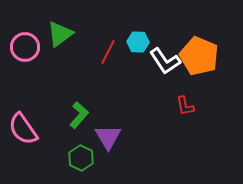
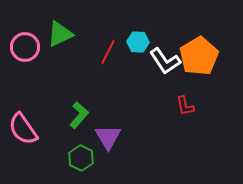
green triangle: rotated 12 degrees clockwise
orange pentagon: rotated 18 degrees clockwise
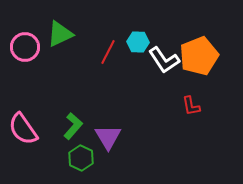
orange pentagon: rotated 9 degrees clockwise
white L-shape: moved 1 px left, 1 px up
red L-shape: moved 6 px right
green L-shape: moved 6 px left, 11 px down
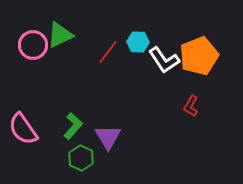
green triangle: moved 1 px down
pink circle: moved 8 px right, 2 px up
red line: rotated 10 degrees clockwise
red L-shape: rotated 40 degrees clockwise
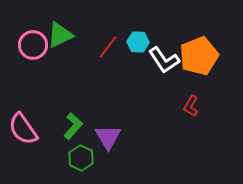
red line: moved 5 px up
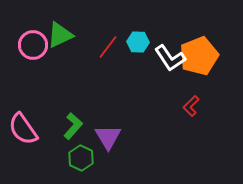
white L-shape: moved 6 px right, 2 px up
red L-shape: rotated 15 degrees clockwise
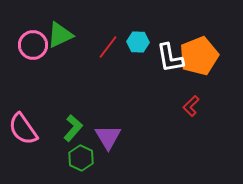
white L-shape: rotated 24 degrees clockwise
green L-shape: moved 2 px down
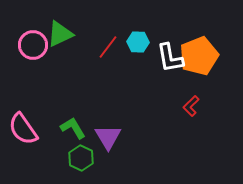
green triangle: moved 1 px up
green L-shape: rotated 72 degrees counterclockwise
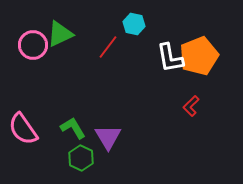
cyan hexagon: moved 4 px left, 18 px up; rotated 10 degrees clockwise
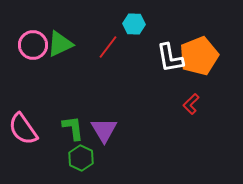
cyan hexagon: rotated 10 degrees counterclockwise
green triangle: moved 10 px down
red L-shape: moved 2 px up
green L-shape: rotated 24 degrees clockwise
purple triangle: moved 4 px left, 7 px up
